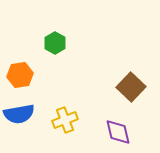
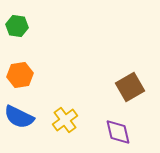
green hexagon: moved 38 px left, 17 px up; rotated 20 degrees counterclockwise
brown square: moved 1 px left; rotated 16 degrees clockwise
blue semicircle: moved 3 px down; rotated 36 degrees clockwise
yellow cross: rotated 15 degrees counterclockwise
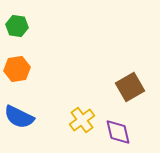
orange hexagon: moved 3 px left, 6 px up
yellow cross: moved 17 px right
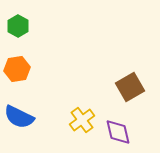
green hexagon: moved 1 px right; rotated 20 degrees clockwise
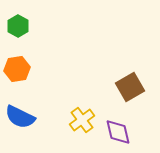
blue semicircle: moved 1 px right
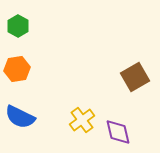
brown square: moved 5 px right, 10 px up
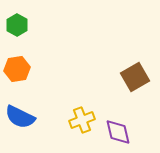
green hexagon: moved 1 px left, 1 px up
yellow cross: rotated 15 degrees clockwise
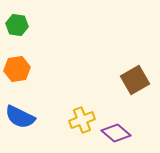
green hexagon: rotated 20 degrees counterclockwise
brown square: moved 3 px down
purple diamond: moved 2 px left, 1 px down; rotated 36 degrees counterclockwise
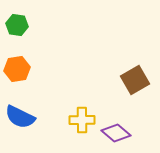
yellow cross: rotated 20 degrees clockwise
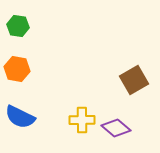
green hexagon: moved 1 px right, 1 px down
orange hexagon: rotated 20 degrees clockwise
brown square: moved 1 px left
purple diamond: moved 5 px up
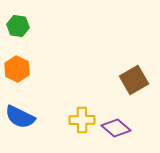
orange hexagon: rotated 15 degrees clockwise
